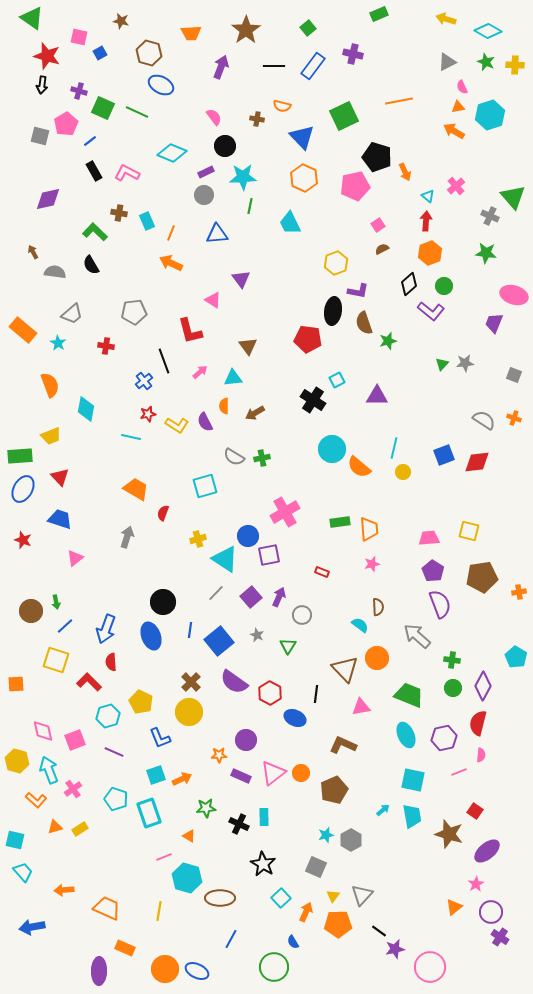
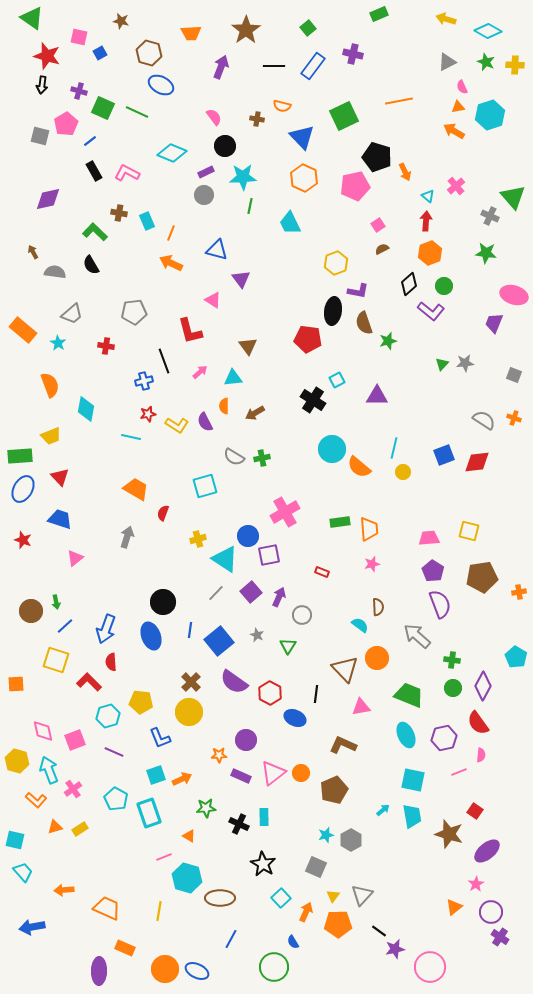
blue triangle at (217, 234): moved 16 px down; rotated 20 degrees clockwise
blue cross at (144, 381): rotated 24 degrees clockwise
purple square at (251, 597): moved 5 px up
yellow pentagon at (141, 702): rotated 20 degrees counterclockwise
red semicircle at (478, 723): rotated 50 degrees counterclockwise
cyan pentagon at (116, 799): rotated 10 degrees clockwise
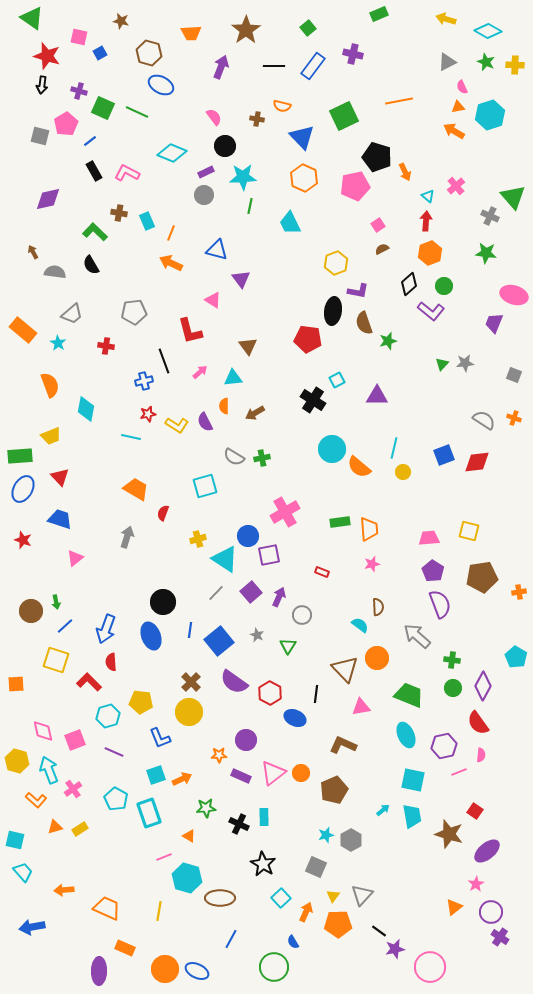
purple hexagon at (444, 738): moved 8 px down
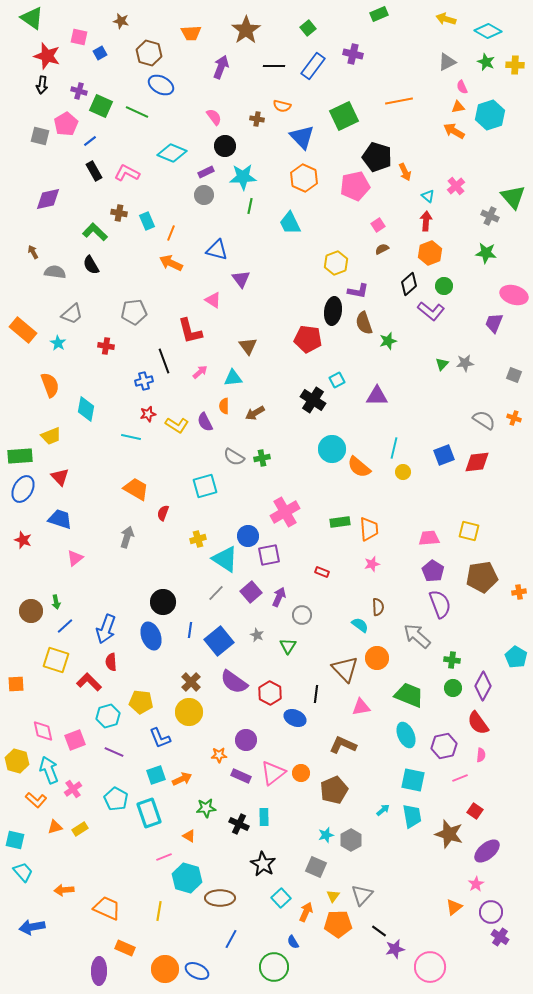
green square at (103, 108): moved 2 px left, 2 px up
pink line at (459, 772): moved 1 px right, 6 px down
